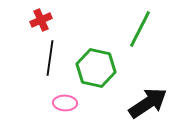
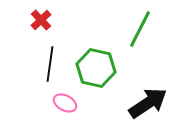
red cross: rotated 20 degrees counterclockwise
black line: moved 6 px down
pink ellipse: rotated 25 degrees clockwise
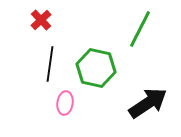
pink ellipse: rotated 70 degrees clockwise
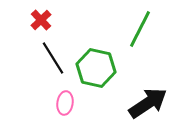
black line: moved 3 px right, 6 px up; rotated 40 degrees counterclockwise
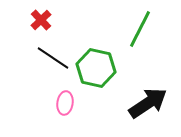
black line: rotated 24 degrees counterclockwise
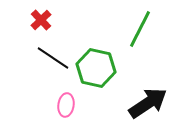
pink ellipse: moved 1 px right, 2 px down
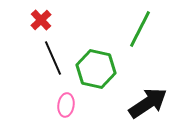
black line: rotated 32 degrees clockwise
green hexagon: moved 1 px down
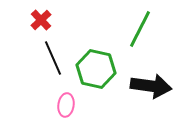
black arrow: moved 3 px right, 17 px up; rotated 42 degrees clockwise
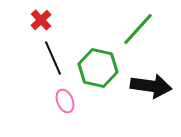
green line: moved 2 px left; rotated 15 degrees clockwise
green hexagon: moved 2 px right, 1 px up
pink ellipse: moved 1 px left, 4 px up; rotated 30 degrees counterclockwise
